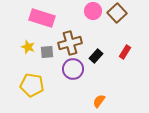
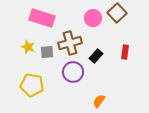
pink circle: moved 7 px down
red rectangle: rotated 24 degrees counterclockwise
purple circle: moved 3 px down
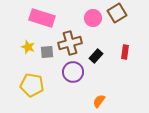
brown square: rotated 12 degrees clockwise
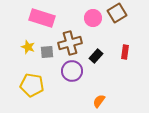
purple circle: moved 1 px left, 1 px up
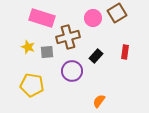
brown cross: moved 2 px left, 6 px up
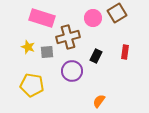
black rectangle: rotated 16 degrees counterclockwise
